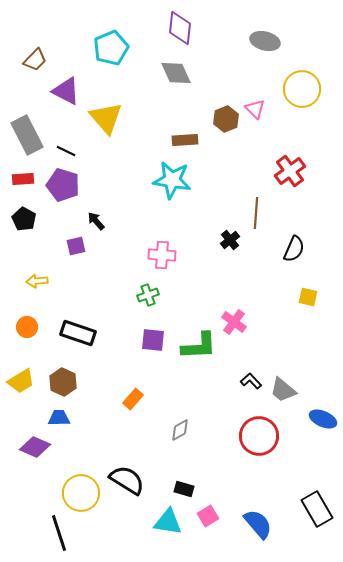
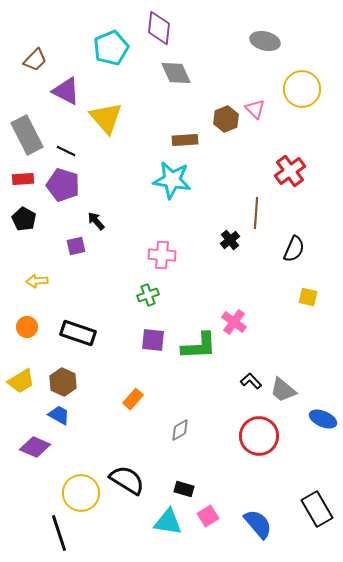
purple diamond at (180, 28): moved 21 px left
blue trapezoid at (59, 418): moved 3 px up; rotated 30 degrees clockwise
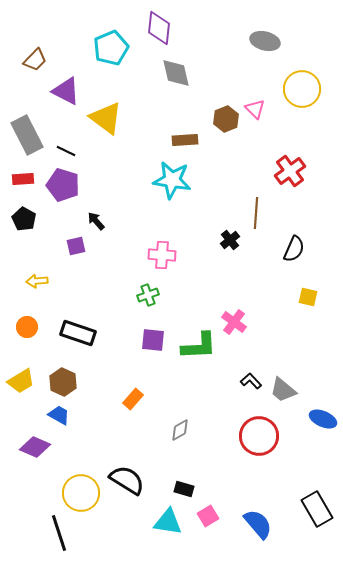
gray diamond at (176, 73): rotated 12 degrees clockwise
yellow triangle at (106, 118): rotated 12 degrees counterclockwise
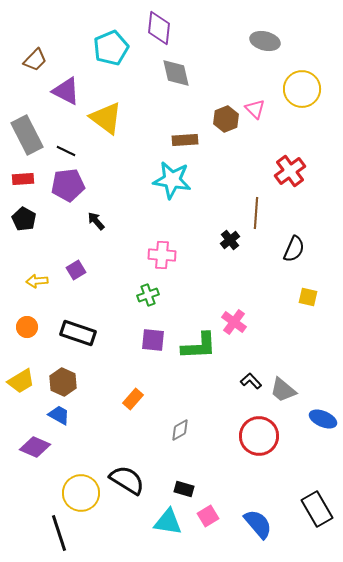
purple pentagon at (63, 185): moved 5 px right; rotated 24 degrees counterclockwise
purple square at (76, 246): moved 24 px down; rotated 18 degrees counterclockwise
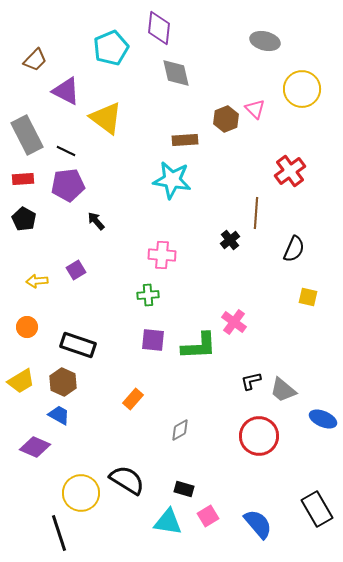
green cross at (148, 295): rotated 15 degrees clockwise
black rectangle at (78, 333): moved 12 px down
black L-shape at (251, 381): rotated 60 degrees counterclockwise
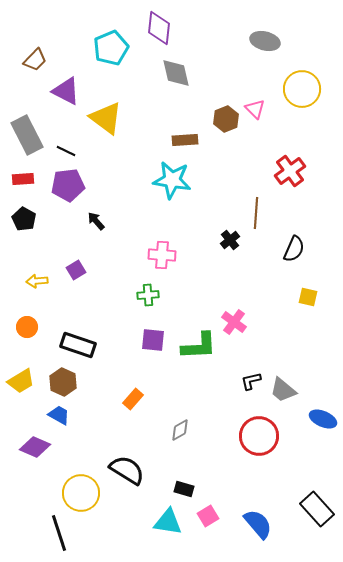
black semicircle at (127, 480): moved 10 px up
black rectangle at (317, 509): rotated 12 degrees counterclockwise
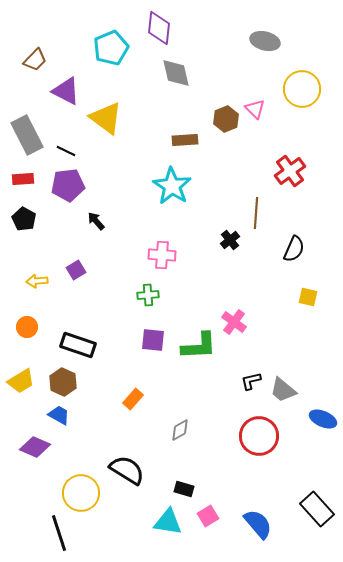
cyan star at (172, 180): moved 6 px down; rotated 24 degrees clockwise
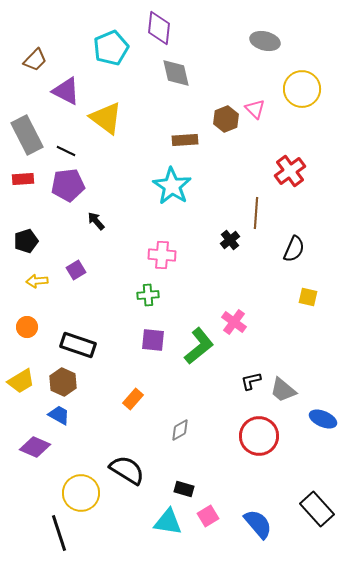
black pentagon at (24, 219): moved 2 px right, 22 px down; rotated 25 degrees clockwise
green L-shape at (199, 346): rotated 36 degrees counterclockwise
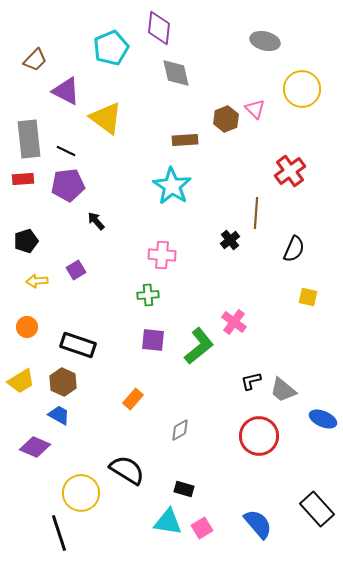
gray rectangle at (27, 135): moved 2 px right, 4 px down; rotated 21 degrees clockwise
pink square at (208, 516): moved 6 px left, 12 px down
